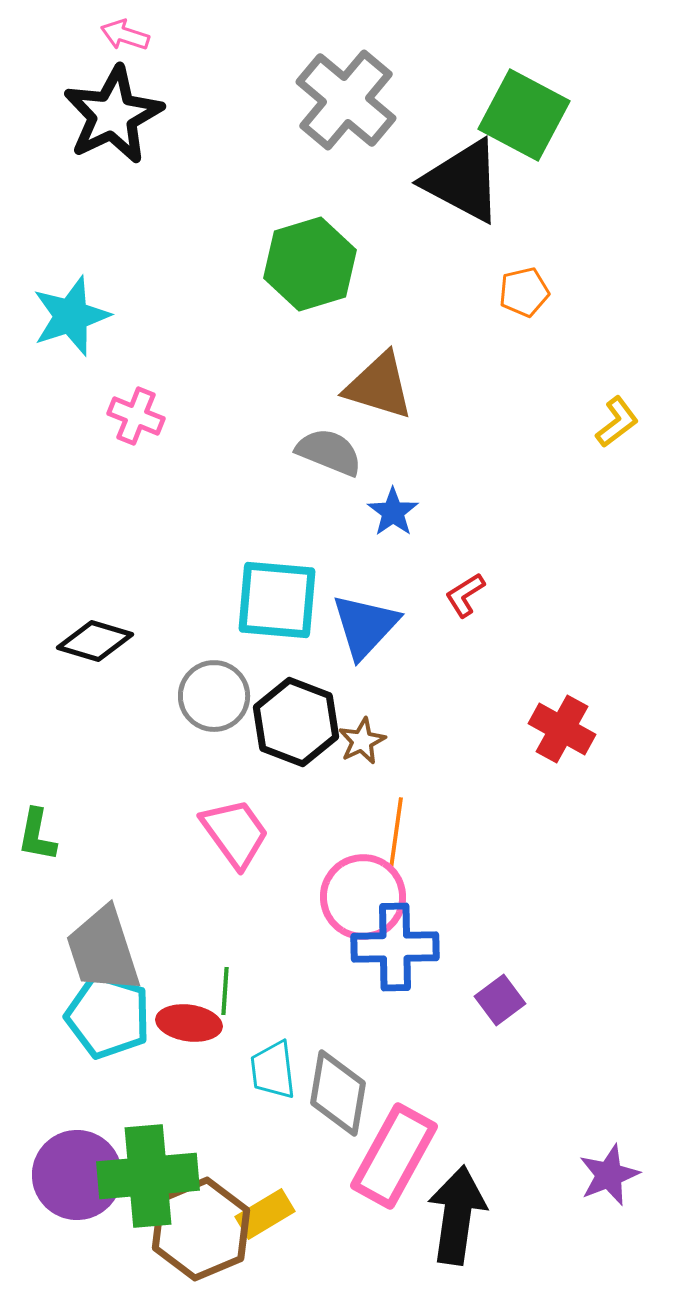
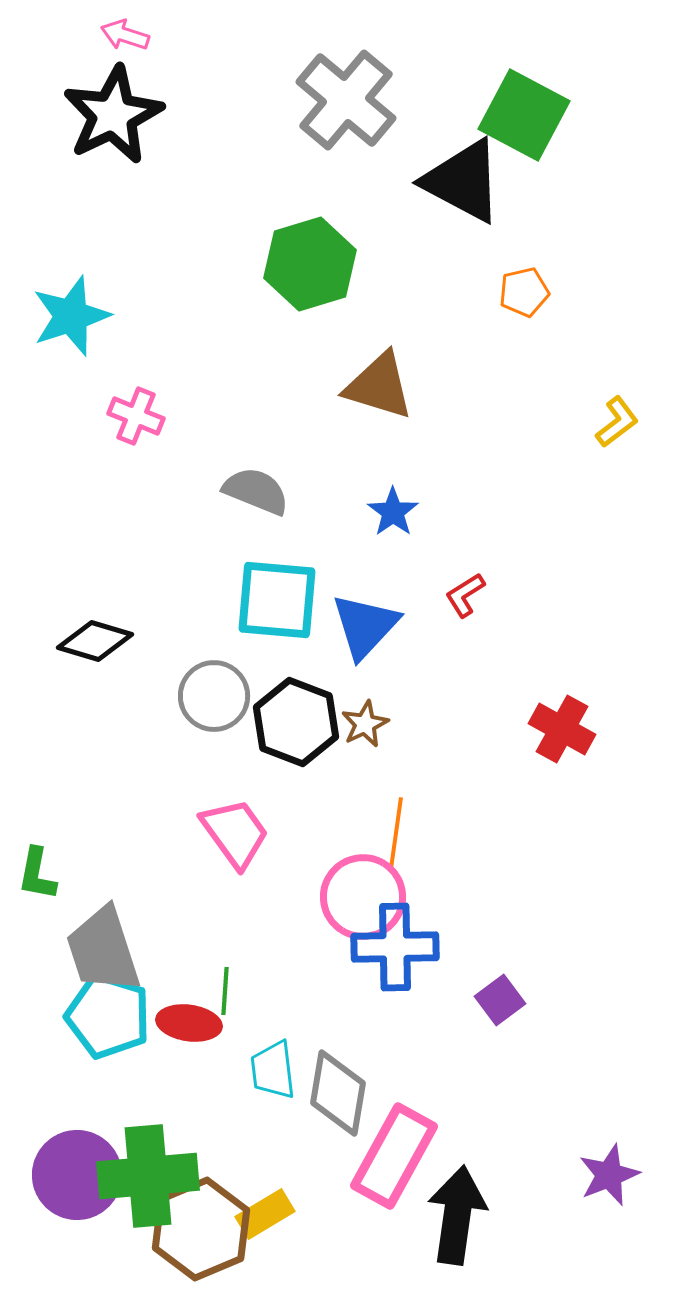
gray semicircle: moved 73 px left, 39 px down
brown star: moved 3 px right, 17 px up
green L-shape: moved 39 px down
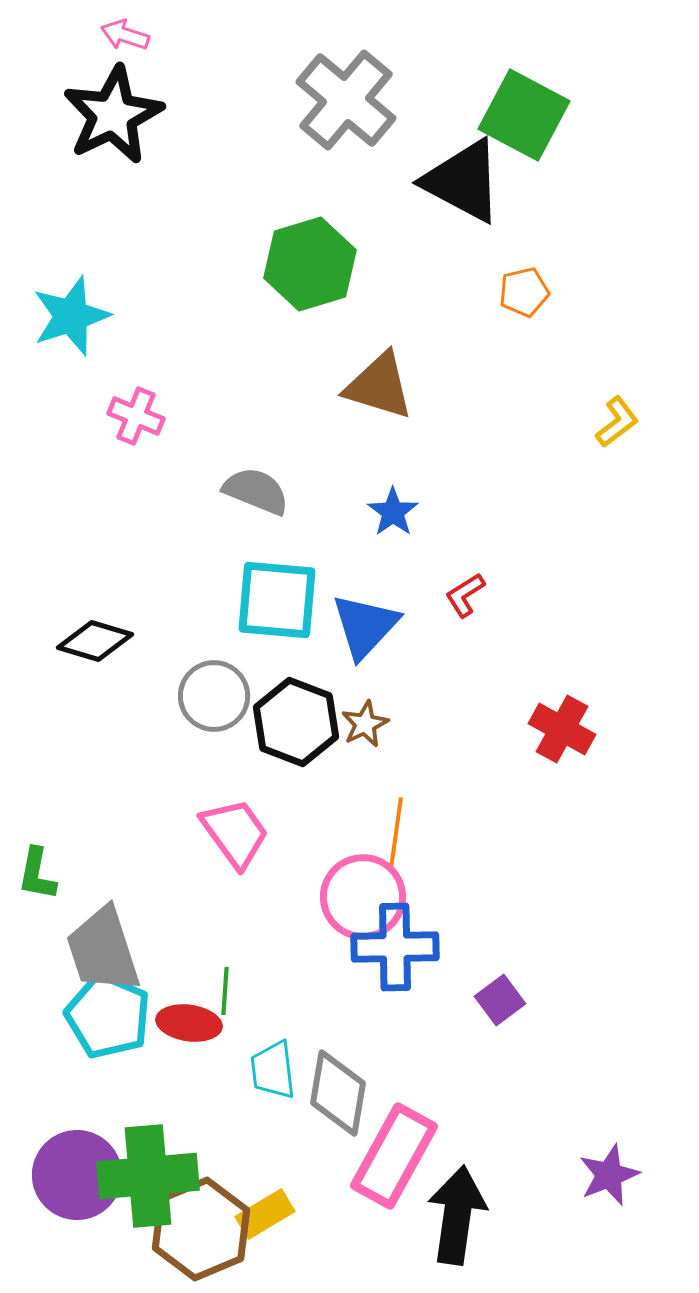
cyan pentagon: rotated 6 degrees clockwise
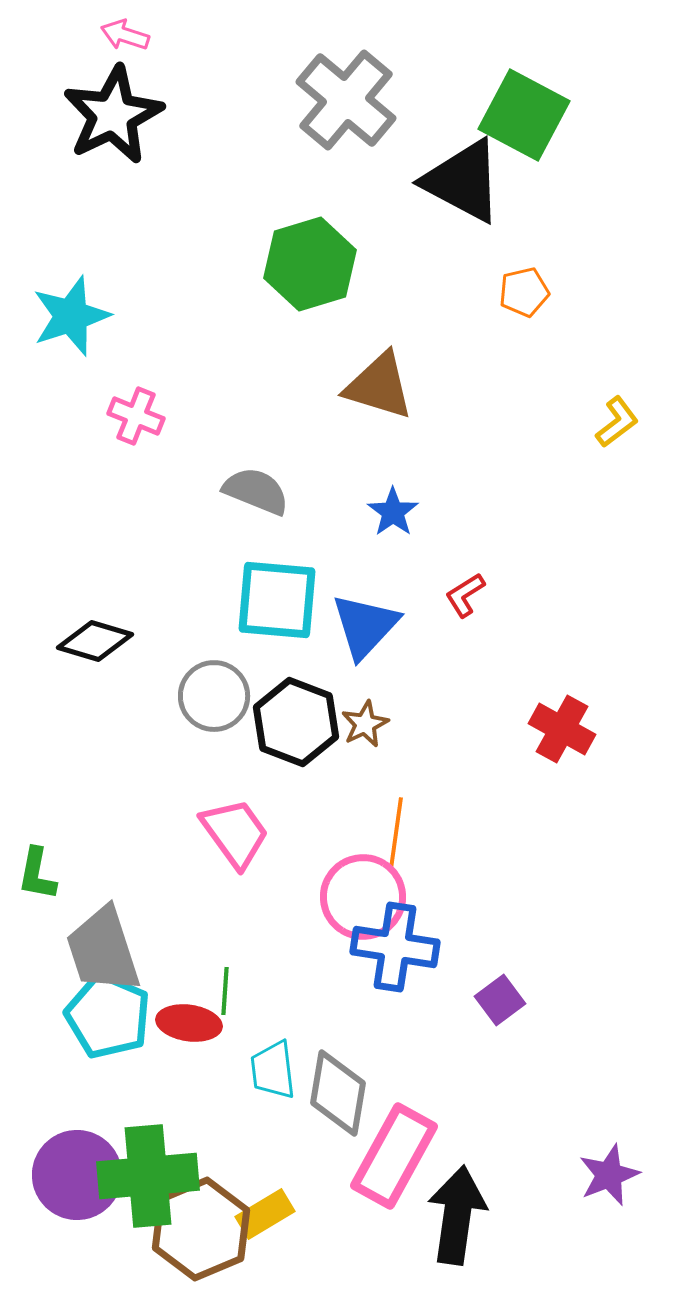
blue cross: rotated 10 degrees clockwise
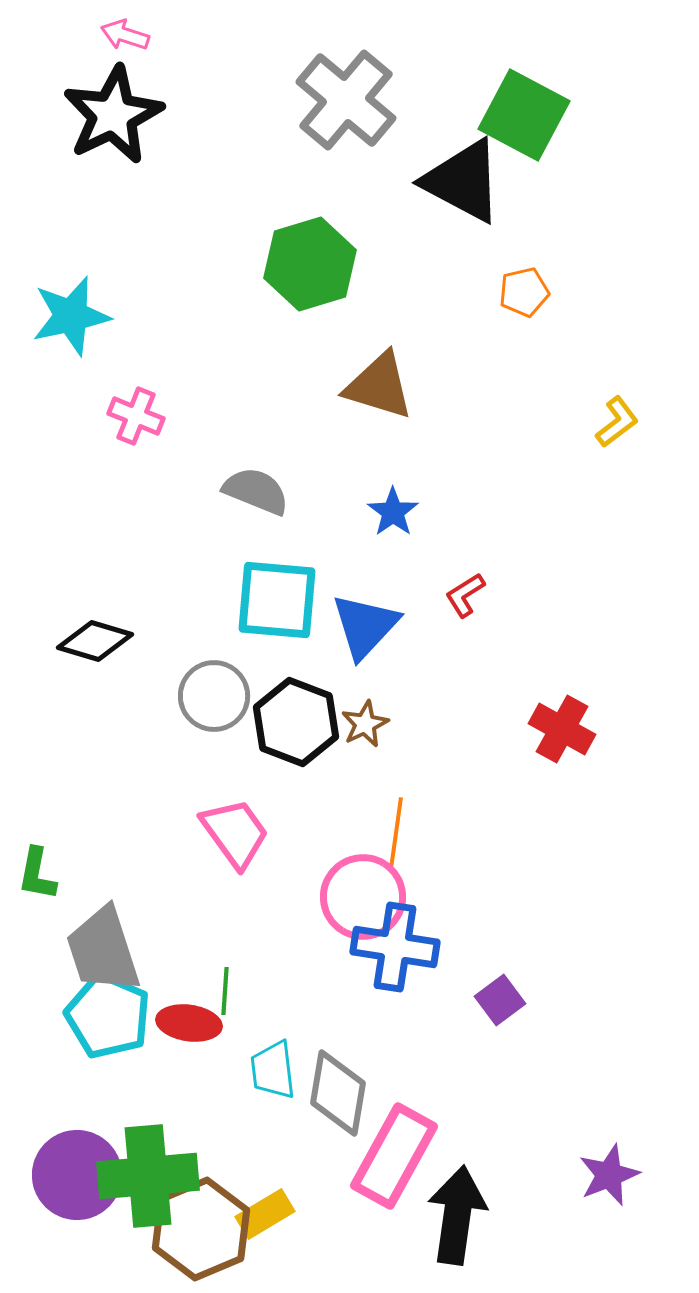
cyan star: rotated 6 degrees clockwise
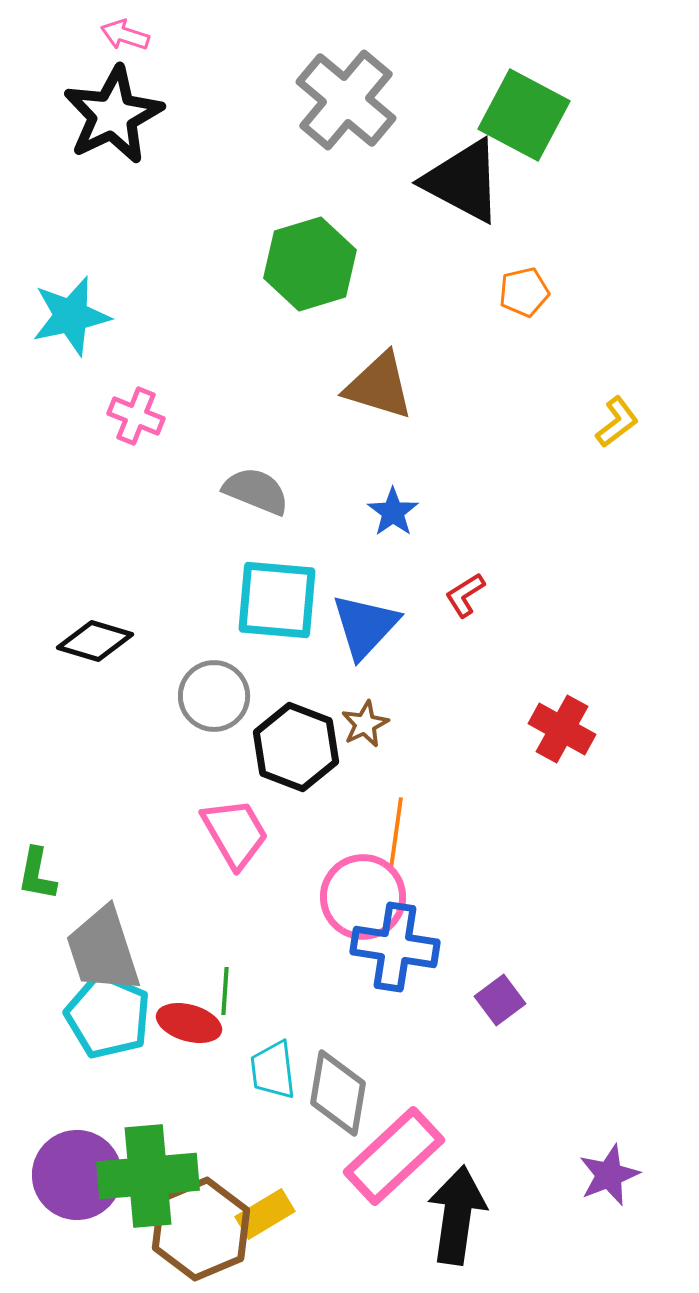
black hexagon: moved 25 px down
pink trapezoid: rotated 6 degrees clockwise
red ellipse: rotated 8 degrees clockwise
pink rectangle: rotated 18 degrees clockwise
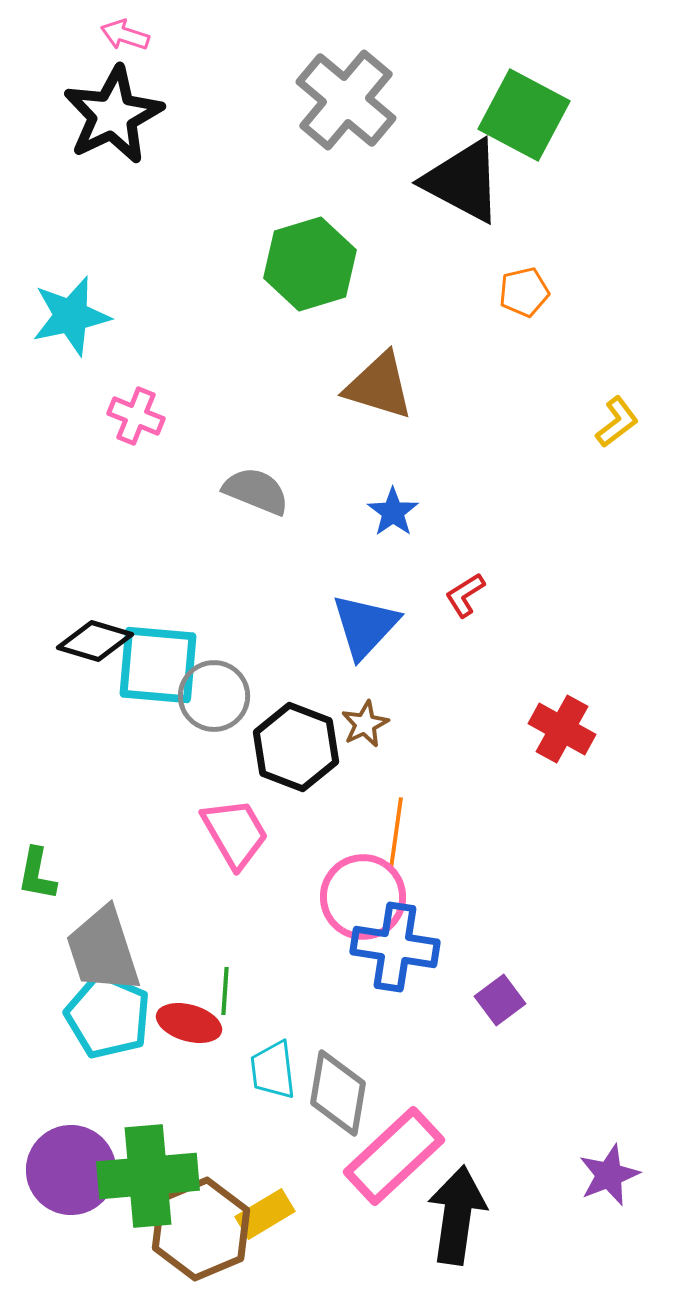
cyan square: moved 119 px left, 65 px down
purple circle: moved 6 px left, 5 px up
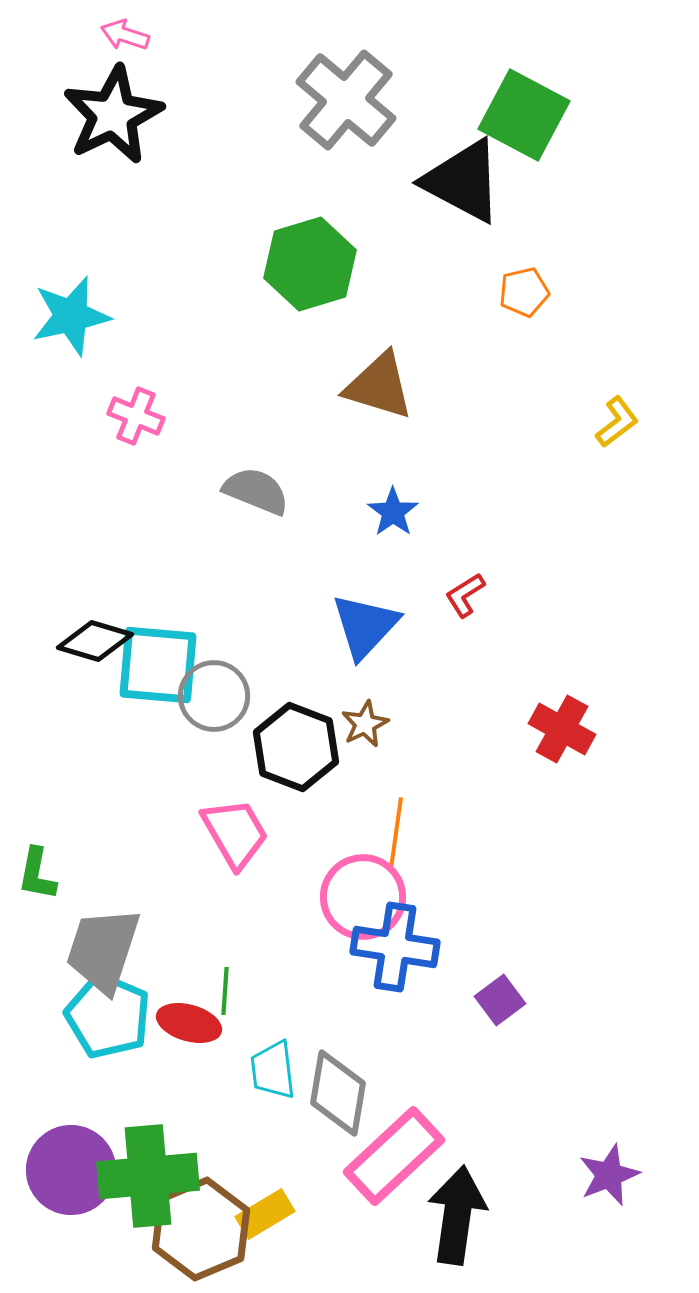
gray trapezoid: rotated 36 degrees clockwise
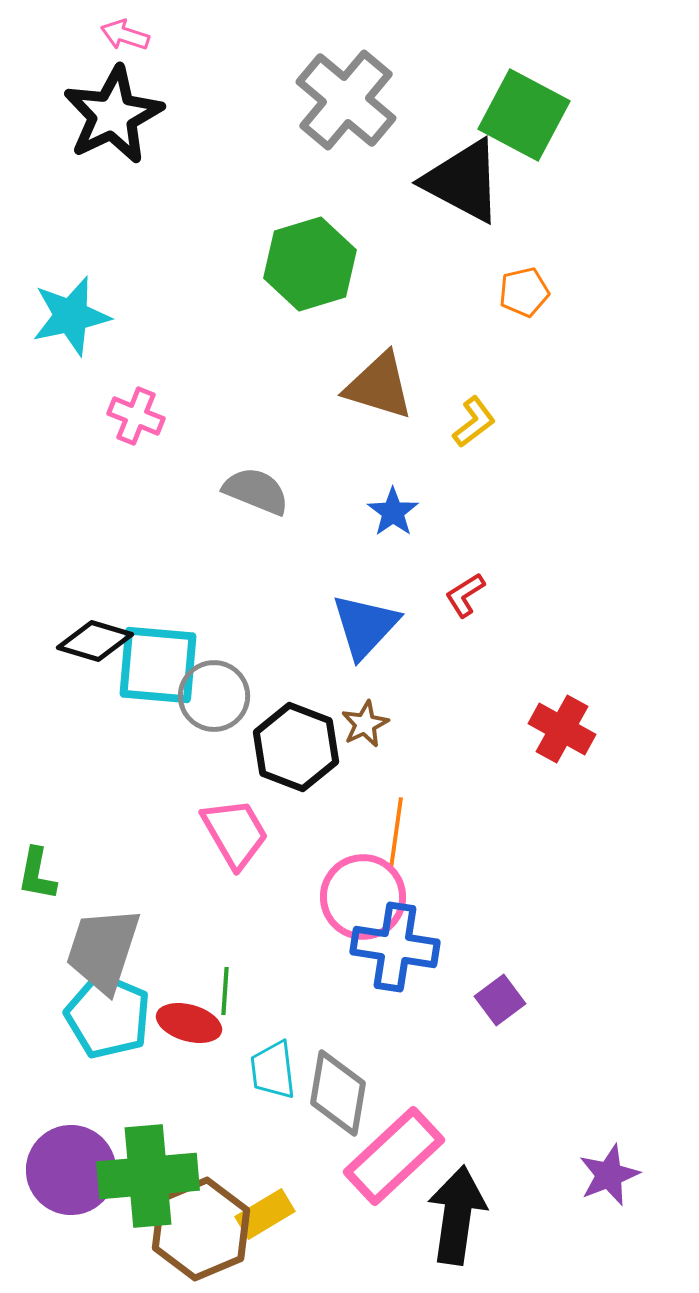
yellow L-shape: moved 143 px left
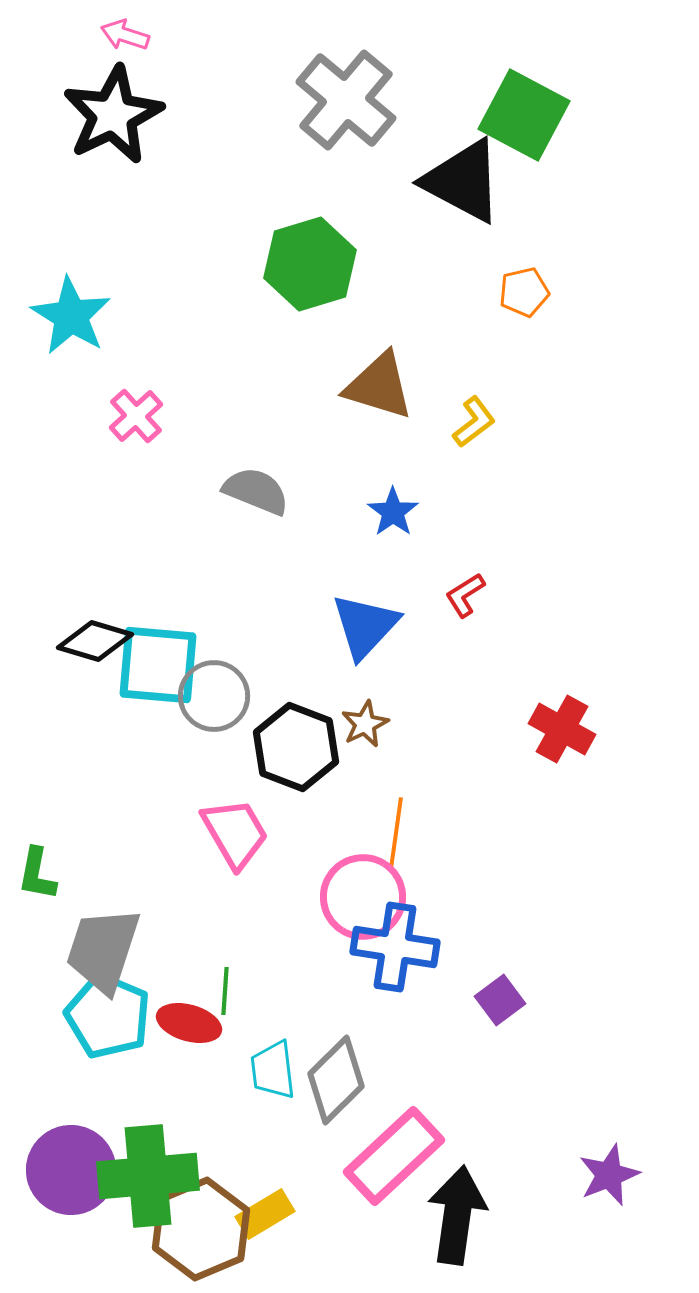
cyan star: rotated 28 degrees counterclockwise
pink cross: rotated 26 degrees clockwise
gray diamond: moved 2 px left, 13 px up; rotated 36 degrees clockwise
